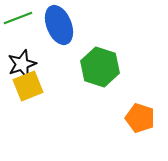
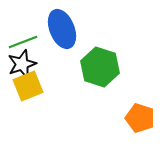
green line: moved 5 px right, 24 px down
blue ellipse: moved 3 px right, 4 px down
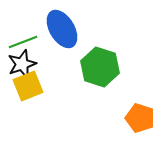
blue ellipse: rotated 9 degrees counterclockwise
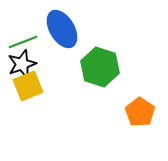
orange pentagon: moved 6 px up; rotated 16 degrees clockwise
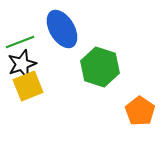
green line: moved 3 px left
orange pentagon: moved 1 px up
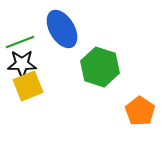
black star: rotated 20 degrees clockwise
